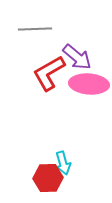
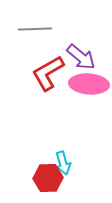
purple arrow: moved 4 px right
red L-shape: moved 1 px left
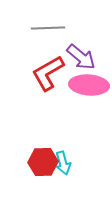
gray line: moved 13 px right, 1 px up
pink ellipse: moved 1 px down
red hexagon: moved 5 px left, 16 px up
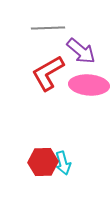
purple arrow: moved 6 px up
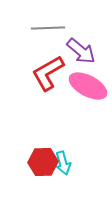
pink ellipse: moved 1 px left, 1 px down; rotated 24 degrees clockwise
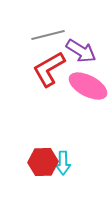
gray line: moved 7 px down; rotated 12 degrees counterclockwise
purple arrow: rotated 8 degrees counterclockwise
red L-shape: moved 1 px right, 4 px up
cyan arrow: rotated 15 degrees clockwise
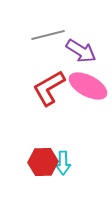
red L-shape: moved 19 px down
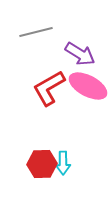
gray line: moved 12 px left, 3 px up
purple arrow: moved 1 px left, 3 px down
red hexagon: moved 1 px left, 2 px down
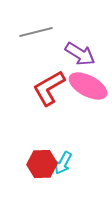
cyan arrow: rotated 30 degrees clockwise
